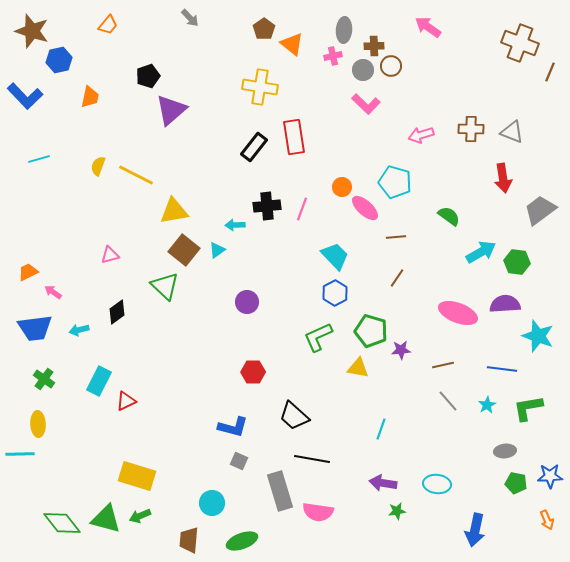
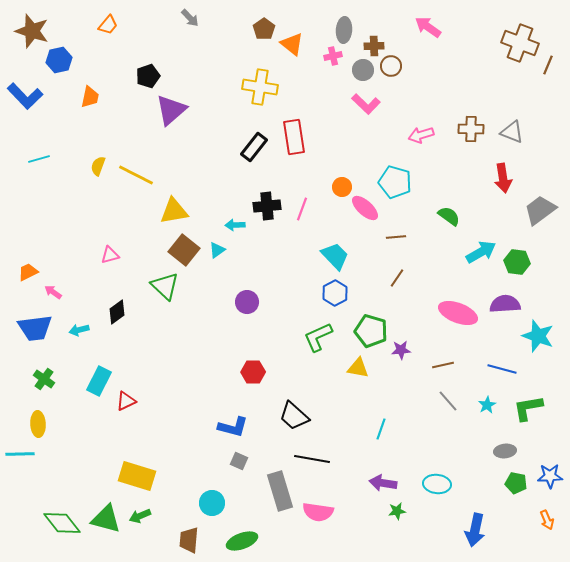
brown line at (550, 72): moved 2 px left, 7 px up
blue line at (502, 369): rotated 8 degrees clockwise
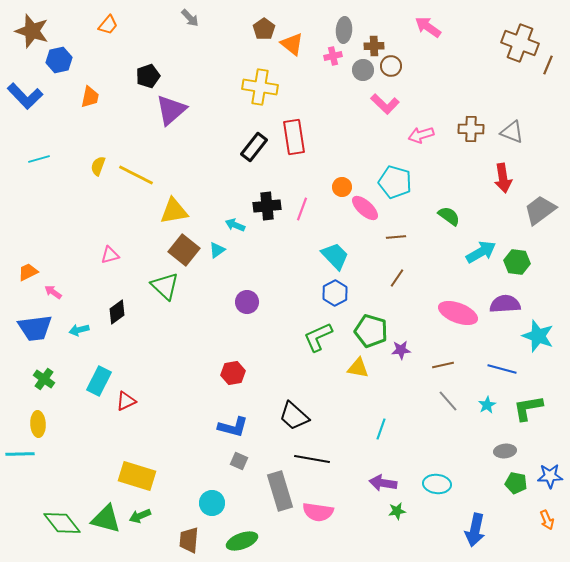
pink L-shape at (366, 104): moved 19 px right
cyan arrow at (235, 225): rotated 24 degrees clockwise
red hexagon at (253, 372): moved 20 px left, 1 px down; rotated 10 degrees counterclockwise
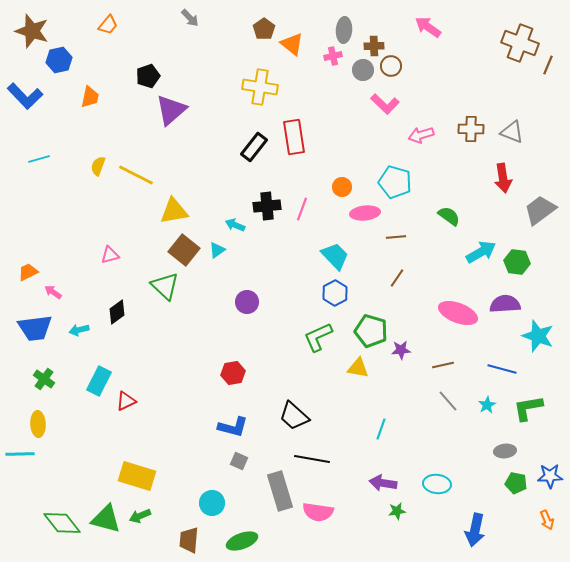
pink ellipse at (365, 208): moved 5 px down; rotated 48 degrees counterclockwise
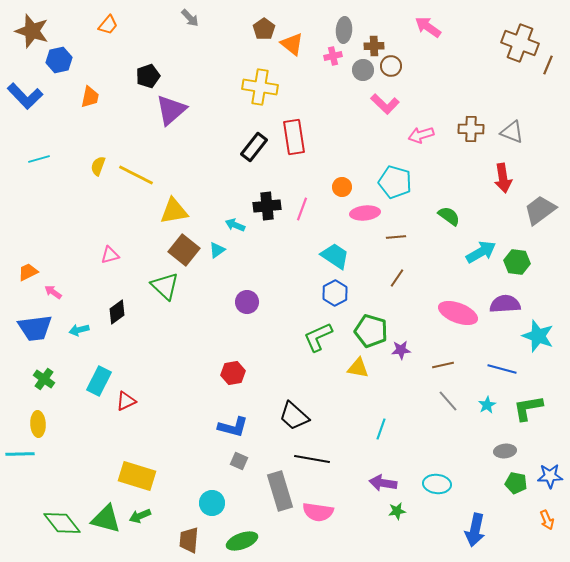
cyan trapezoid at (335, 256): rotated 12 degrees counterclockwise
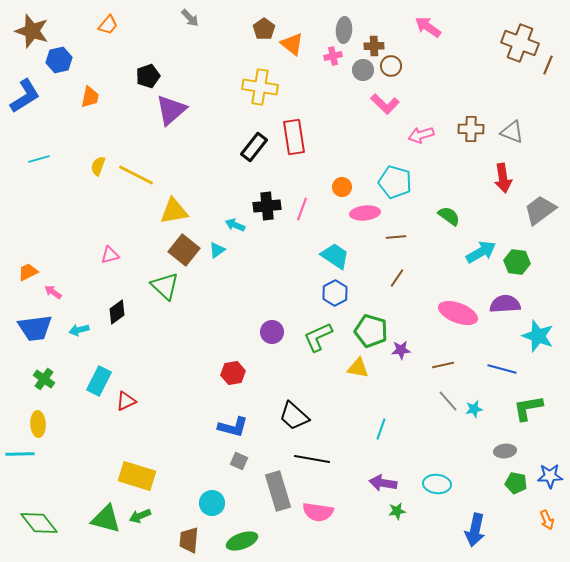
blue L-shape at (25, 96): rotated 78 degrees counterclockwise
purple circle at (247, 302): moved 25 px right, 30 px down
cyan star at (487, 405): moved 13 px left, 4 px down; rotated 18 degrees clockwise
gray rectangle at (280, 491): moved 2 px left
green diamond at (62, 523): moved 23 px left
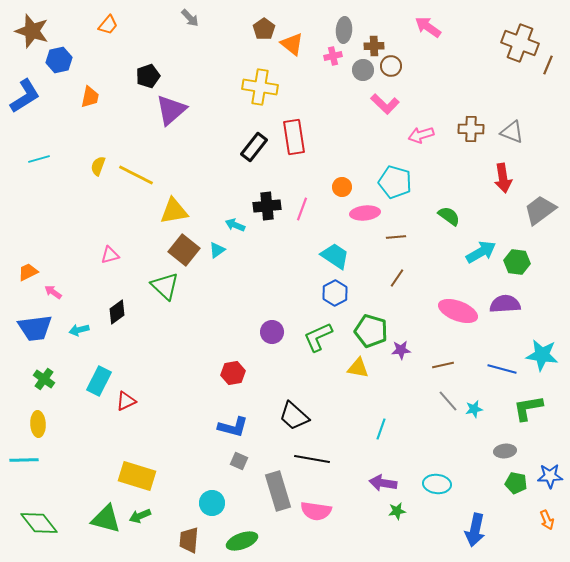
pink ellipse at (458, 313): moved 2 px up
cyan star at (538, 336): moved 4 px right, 19 px down; rotated 12 degrees counterclockwise
cyan line at (20, 454): moved 4 px right, 6 px down
pink semicircle at (318, 512): moved 2 px left, 1 px up
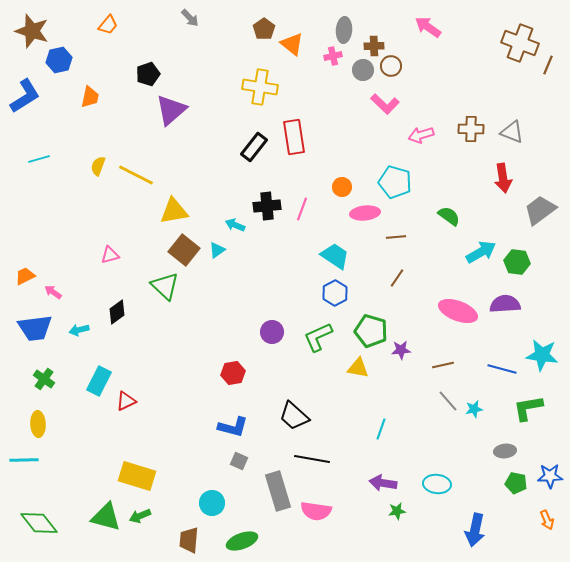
black pentagon at (148, 76): moved 2 px up
orange trapezoid at (28, 272): moved 3 px left, 4 px down
green triangle at (106, 519): moved 2 px up
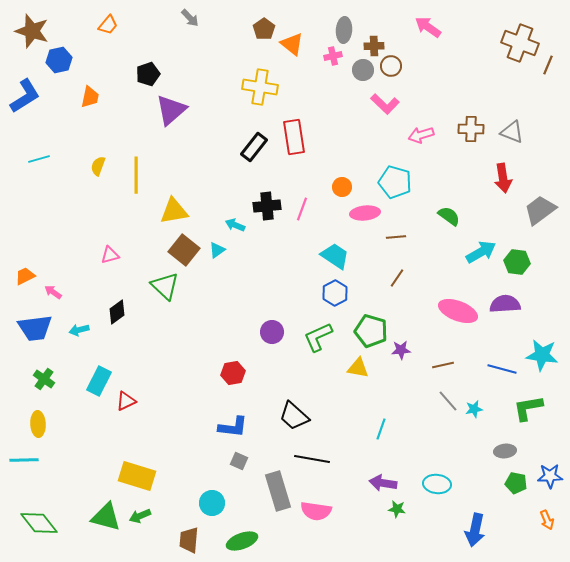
yellow line at (136, 175): rotated 63 degrees clockwise
blue L-shape at (233, 427): rotated 8 degrees counterclockwise
green star at (397, 511): moved 2 px up; rotated 18 degrees clockwise
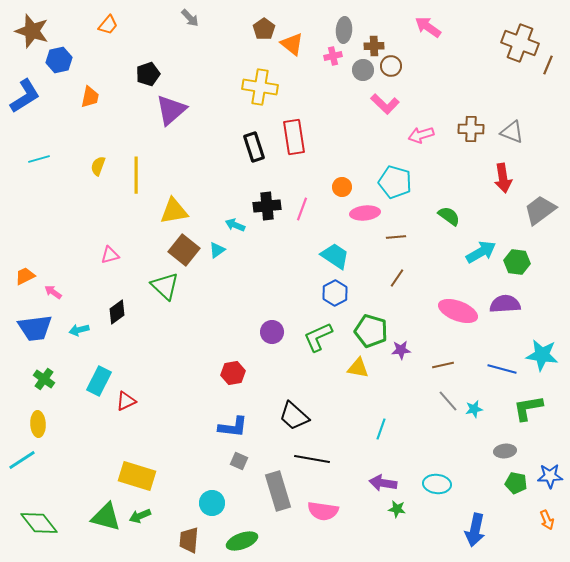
black rectangle at (254, 147): rotated 56 degrees counterclockwise
cyan line at (24, 460): moved 2 px left; rotated 32 degrees counterclockwise
pink semicircle at (316, 511): moved 7 px right
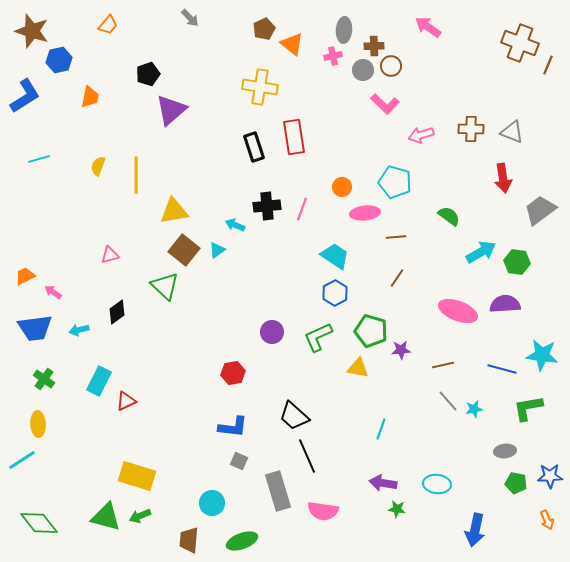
brown pentagon at (264, 29): rotated 10 degrees clockwise
black line at (312, 459): moved 5 px left, 3 px up; rotated 56 degrees clockwise
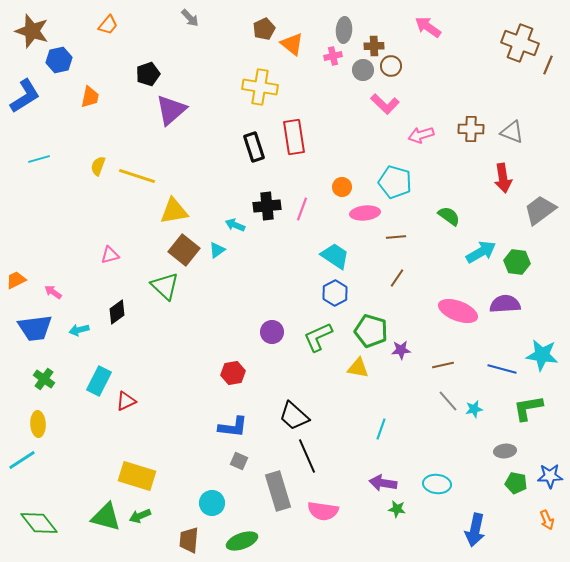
yellow line at (136, 175): moved 1 px right, 1 px down; rotated 72 degrees counterclockwise
orange trapezoid at (25, 276): moved 9 px left, 4 px down
